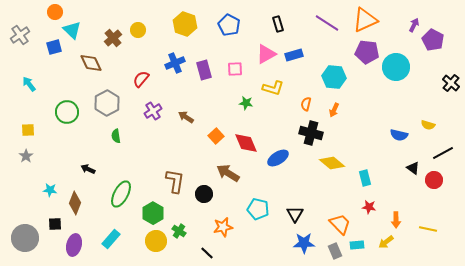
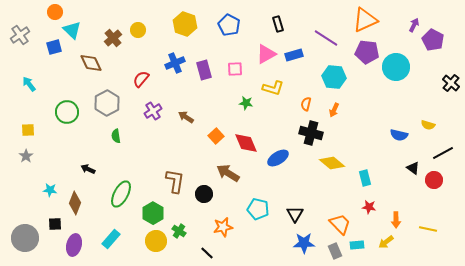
purple line at (327, 23): moved 1 px left, 15 px down
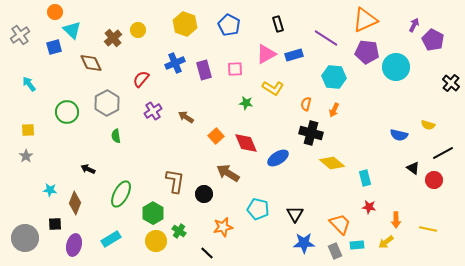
yellow L-shape at (273, 88): rotated 15 degrees clockwise
cyan rectangle at (111, 239): rotated 18 degrees clockwise
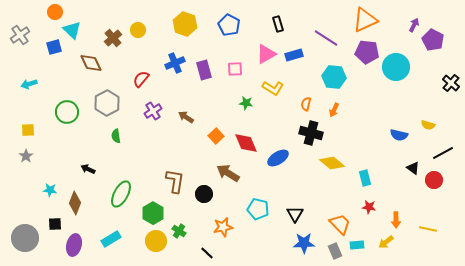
cyan arrow at (29, 84): rotated 70 degrees counterclockwise
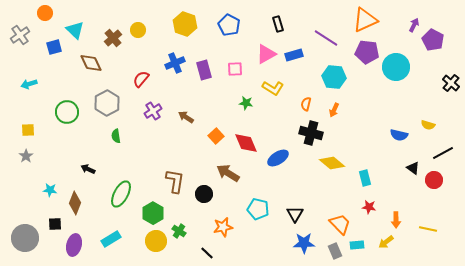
orange circle at (55, 12): moved 10 px left, 1 px down
cyan triangle at (72, 30): moved 3 px right
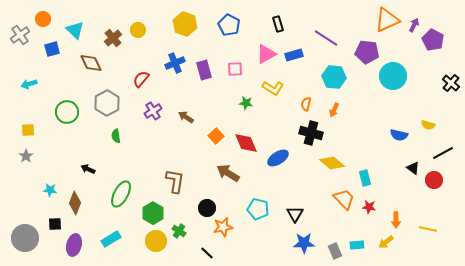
orange circle at (45, 13): moved 2 px left, 6 px down
orange triangle at (365, 20): moved 22 px right
blue square at (54, 47): moved 2 px left, 2 px down
cyan circle at (396, 67): moved 3 px left, 9 px down
black circle at (204, 194): moved 3 px right, 14 px down
orange trapezoid at (340, 224): moved 4 px right, 25 px up
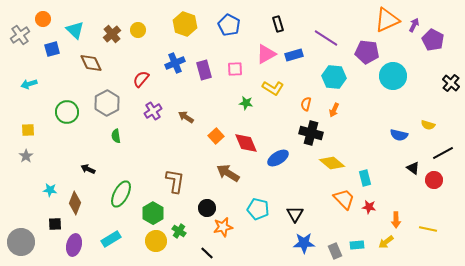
brown cross at (113, 38): moved 1 px left, 4 px up
gray circle at (25, 238): moved 4 px left, 4 px down
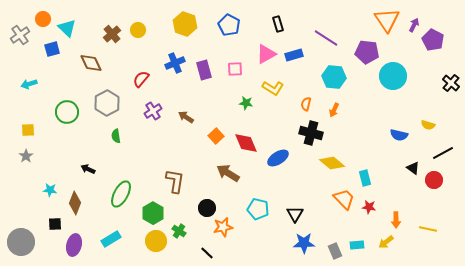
orange triangle at (387, 20): rotated 40 degrees counterclockwise
cyan triangle at (75, 30): moved 8 px left, 2 px up
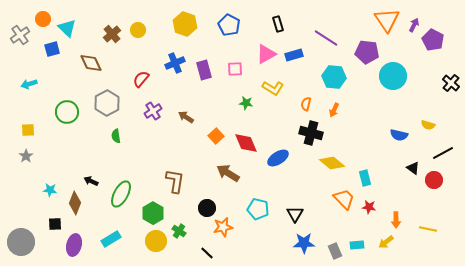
black arrow at (88, 169): moved 3 px right, 12 px down
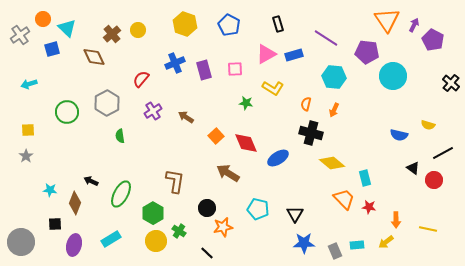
brown diamond at (91, 63): moved 3 px right, 6 px up
green semicircle at (116, 136): moved 4 px right
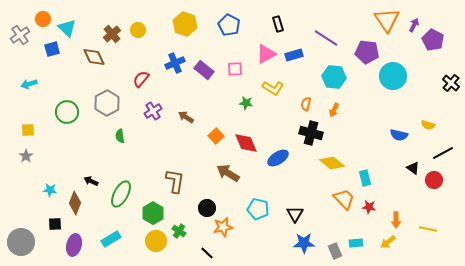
purple rectangle at (204, 70): rotated 36 degrees counterclockwise
yellow arrow at (386, 242): moved 2 px right
cyan rectangle at (357, 245): moved 1 px left, 2 px up
